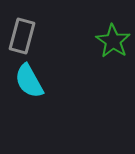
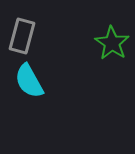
green star: moved 1 px left, 2 px down
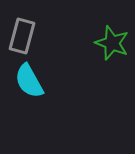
green star: rotated 12 degrees counterclockwise
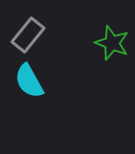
gray rectangle: moved 6 px right, 1 px up; rotated 24 degrees clockwise
